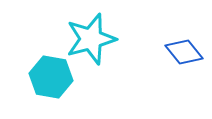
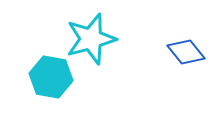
blue diamond: moved 2 px right
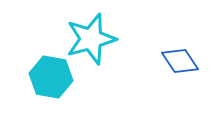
blue diamond: moved 6 px left, 9 px down; rotated 6 degrees clockwise
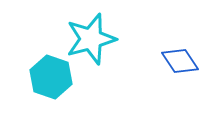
cyan hexagon: rotated 9 degrees clockwise
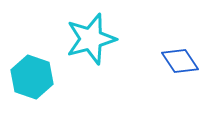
cyan hexagon: moved 19 px left
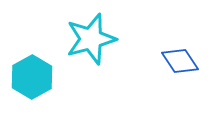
cyan hexagon: rotated 12 degrees clockwise
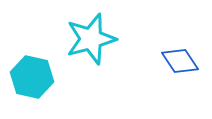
cyan hexagon: rotated 18 degrees counterclockwise
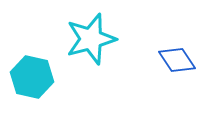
blue diamond: moved 3 px left, 1 px up
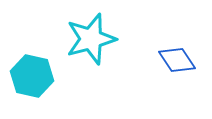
cyan hexagon: moved 1 px up
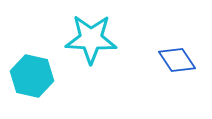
cyan star: rotated 18 degrees clockwise
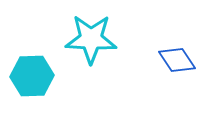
cyan hexagon: rotated 15 degrees counterclockwise
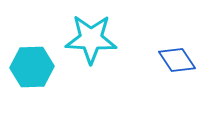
cyan hexagon: moved 9 px up
